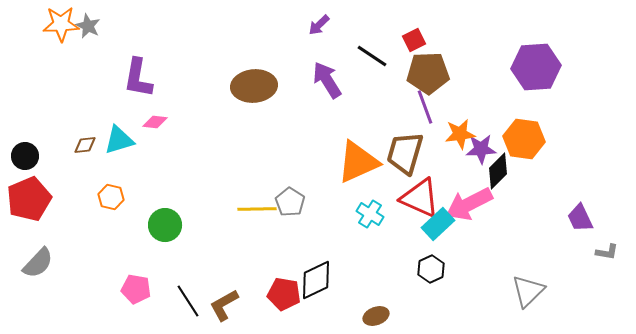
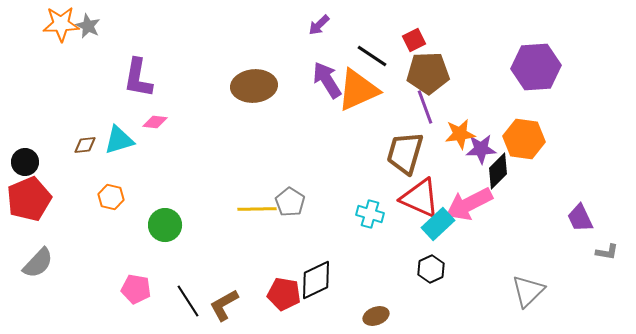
black circle at (25, 156): moved 6 px down
orange triangle at (358, 162): moved 72 px up
cyan cross at (370, 214): rotated 16 degrees counterclockwise
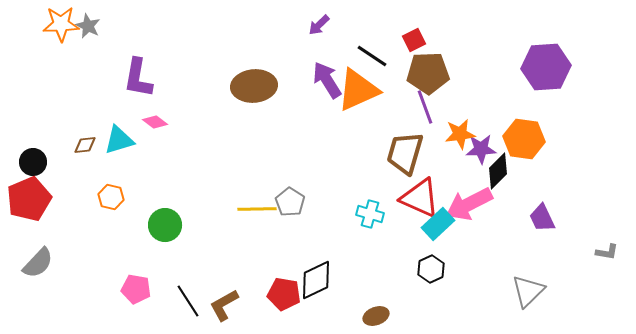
purple hexagon at (536, 67): moved 10 px right
pink diamond at (155, 122): rotated 30 degrees clockwise
black circle at (25, 162): moved 8 px right
purple trapezoid at (580, 218): moved 38 px left
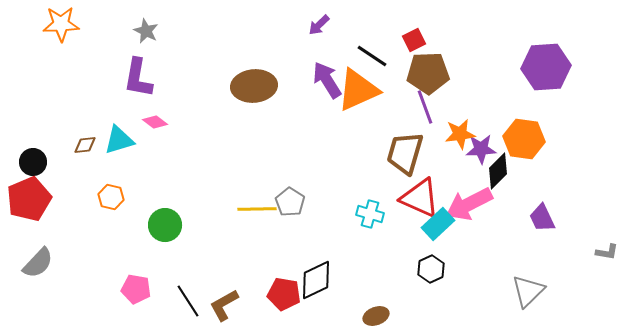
gray star at (88, 26): moved 58 px right, 5 px down
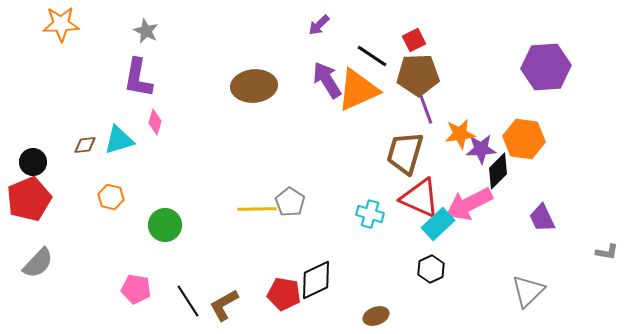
brown pentagon at (428, 73): moved 10 px left, 2 px down
pink diamond at (155, 122): rotated 70 degrees clockwise
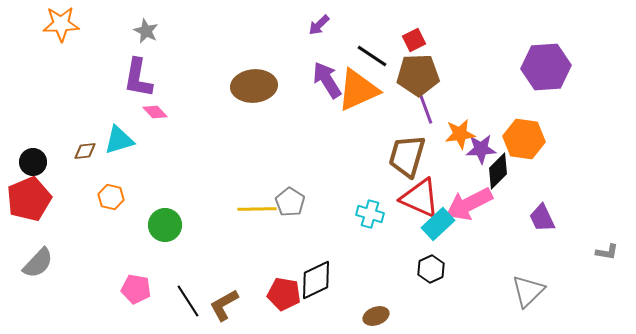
pink diamond at (155, 122): moved 10 px up; rotated 60 degrees counterclockwise
brown diamond at (85, 145): moved 6 px down
brown trapezoid at (405, 153): moved 2 px right, 3 px down
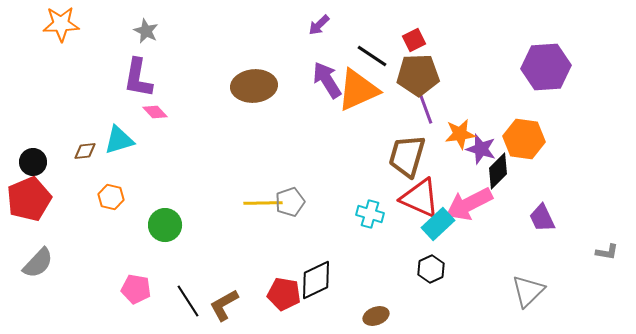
purple star at (481, 149): rotated 20 degrees clockwise
gray pentagon at (290, 202): rotated 20 degrees clockwise
yellow line at (257, 209): moved 6 px right, 6 px up
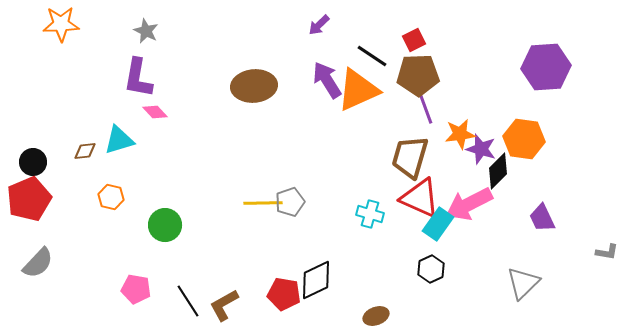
brown trapezoid at (407, 156): moved 3 px right, 1 px down
cyan rectangle at (438, 224): rotated 12 degrees counterclockwise
gray triangle at (528, 291): moved 5 px left, 8 px up
